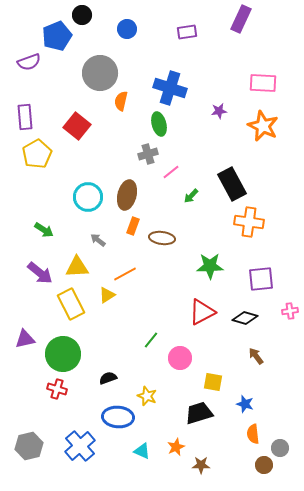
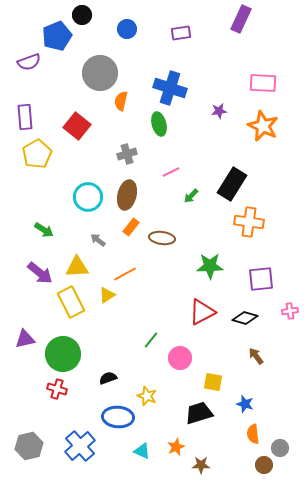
purple rectangle at (187, 32): moved 6 px left, 1 px down
gray cross at (148, 154): moved 21 px left
pink line at (171, 172): rotated 12 degrees clockwise
black rectangle at (232, 184): rotated 60 degrees clockwise
orange rectangle at (133, 226): moved 2 px left, 1 px down; rotated 18 degrees clockwise
yellow rectangle at (71, 304): moved 2 px up
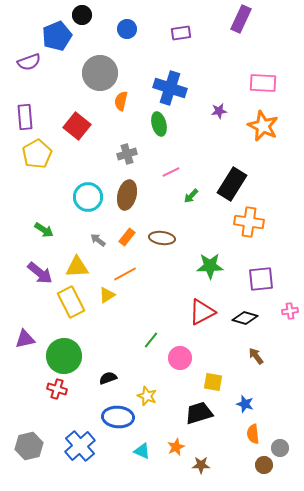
orange rectangle at (131, 227): moved 4 px left, 10 px down
green circle at (63, 354): moved 1 px right, 2 px down
